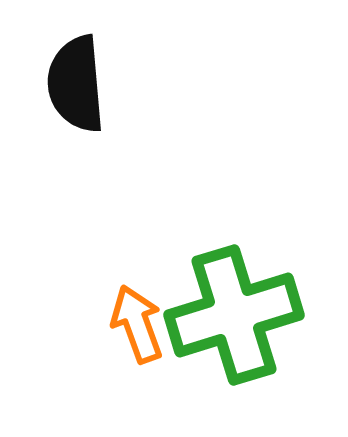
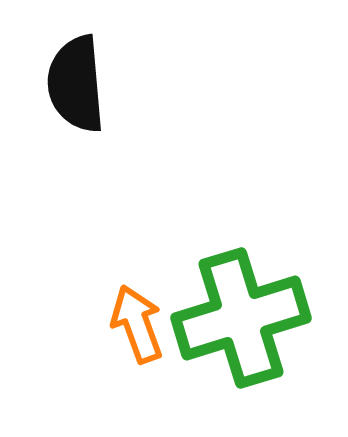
green cross: moved 7 px right, 3 px down
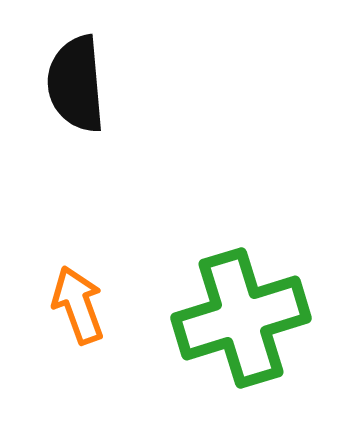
orange arrow: moved 59 px left, 19 px up
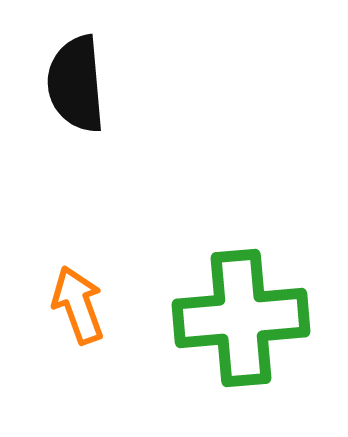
green cross: rotated 12 degrees clockwise
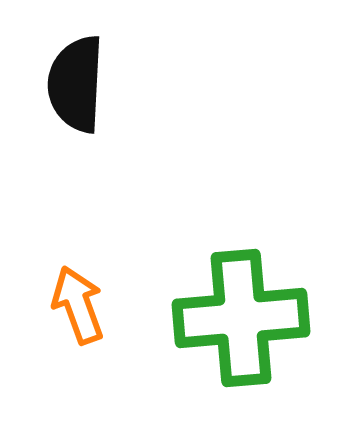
black semicircle: rotated 8 degrees clockwise
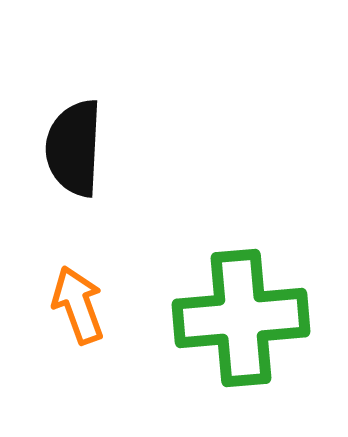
black semicircle: moved 2 px left, 64 px down
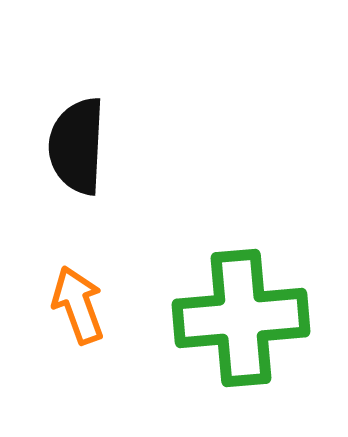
black semicircle: moved 3 px right, 2 px up
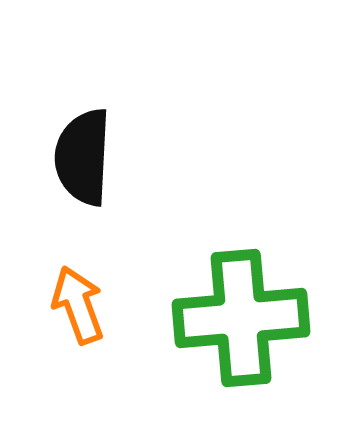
black semicircle: moved 6 px right, 11 px down
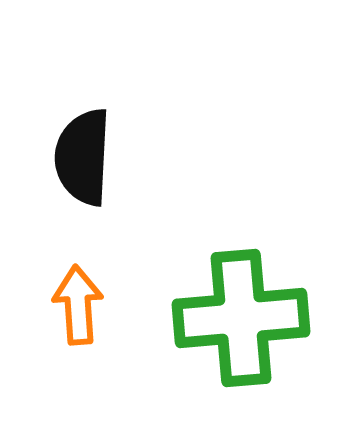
orange arrow: rotated 16 degrees clockwise
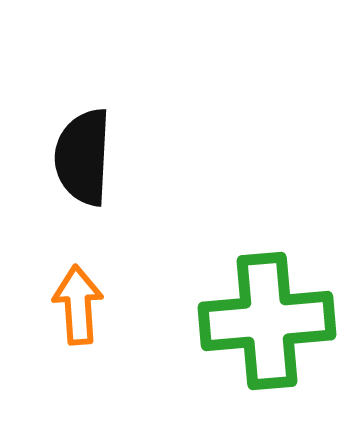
green cross: moved 26 px right, 3 px down
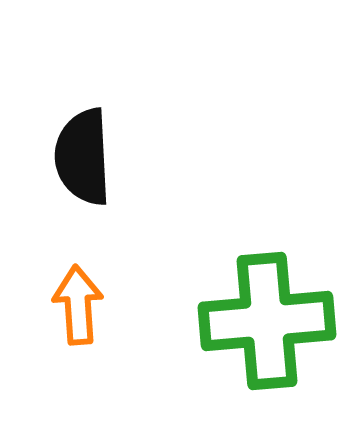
black semicircle: rotated 6 degrees counterclockwise
